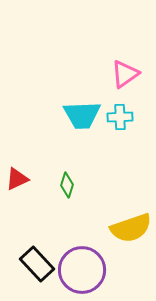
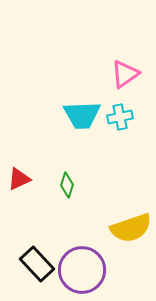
cyan cross: rotated 10 degrees counterclockwise
red triangle: moved 2 px right
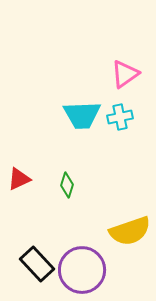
yellow semicircle: moved 1 px left, 3 px down
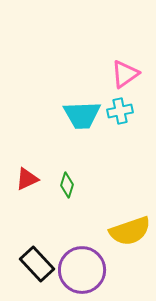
cyan cross: moved 6 px up
red triangle: moved 8 px right
